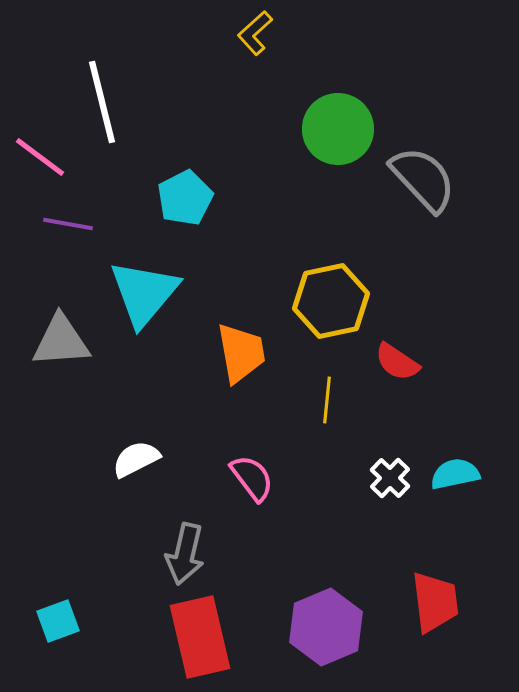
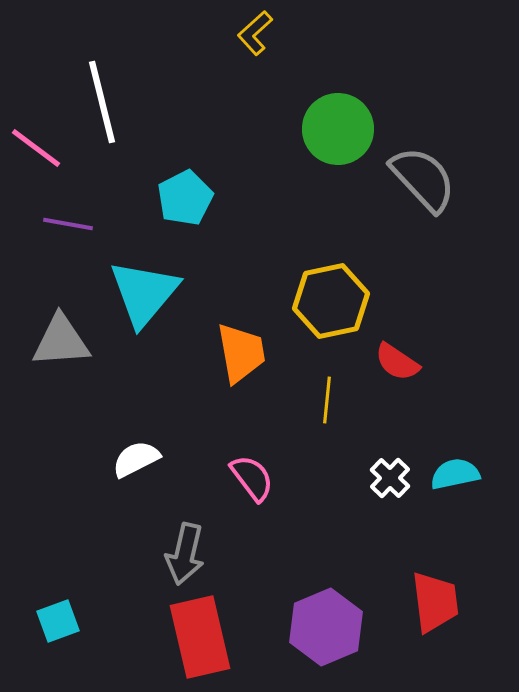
pink line: moved 4 px left, 9 px up
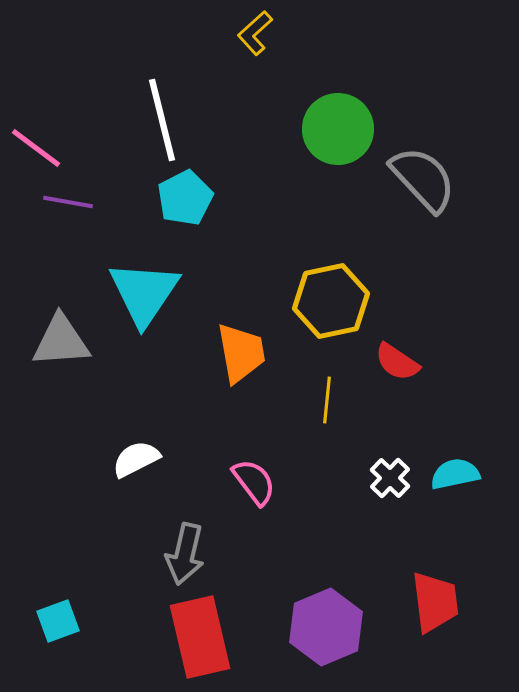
white line: moved 60 px right, 18 px down
purple line: moved 22 px up
cyan triangle: rotated 6 degrees counterclockwise
pink semicircle: moved 2 px right, 4 px down
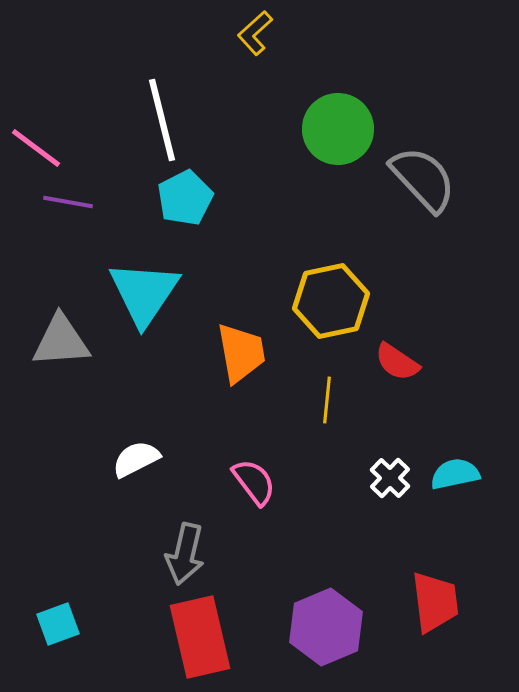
cyan square: moved 3 px down
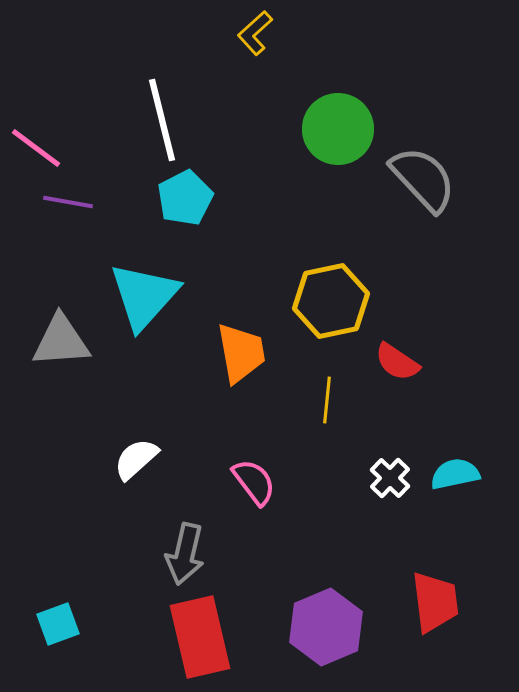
cyan triangle: moved 3 px down; rotated 8 degrees clockwise
white semicircle: rotated 15 degrees counterclockwise
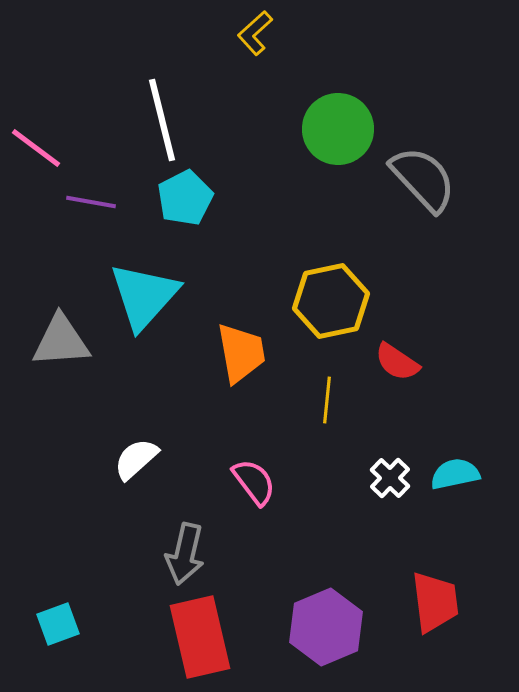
purple line: moved 23 px right
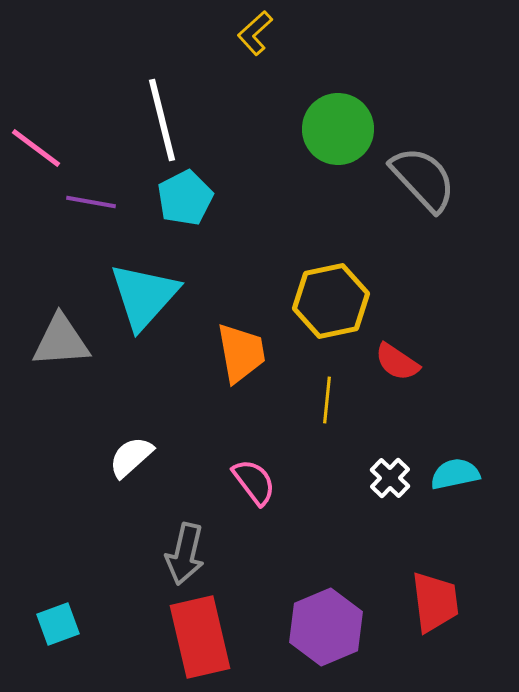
white semicircle: moved 5 px left, 2 px up
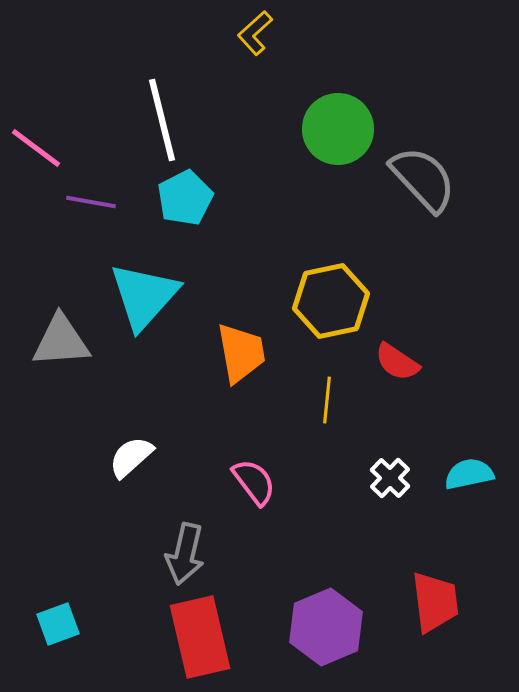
cyan semicircle: moved 14 px right
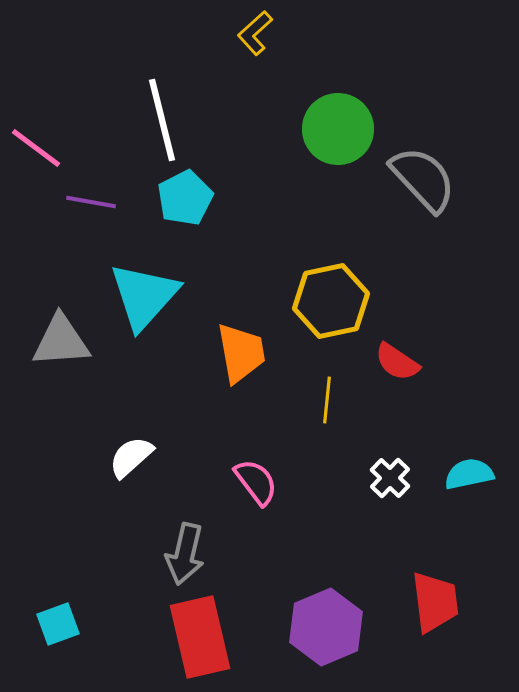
pink semicircle: moved 2 px right
